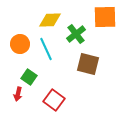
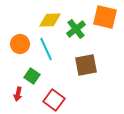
orange square: rotated 15 degrees clockwise
green cross: moved 5 px up
brown square: moved 2 px left, 1 px down; rotated 25 degrees counterclockwise
green square: moved 3 px right, 1 px up
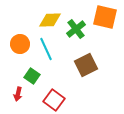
brown square: rotated 15 degrees counterclockwise
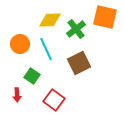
brown square: moved 7 px left, 2 px up
red arrow: moved 1 px left, 1 px down; rotated 16 degrees counterclockwise
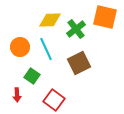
orange circle: moved 3 px down
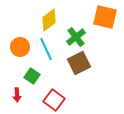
yellow diamond: moved 1 px left; rotated 35 degrees counterclockwise
green cross: moved 8 px down
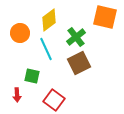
orange circle: moved 14 px up
green square: rotated 21 degrees counterclockwise
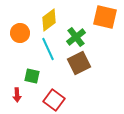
cyan line: moved 2 px right
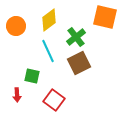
orange circle: moved 4 px left, 7 px up
cyan line: moved 2 px down
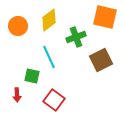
orange circle: moved 2 px right
green cross: rotated 18 degrees clockwise
cyan line: moved 1 px right, 6 px down
brown square: moved 22 px right, 3 px up
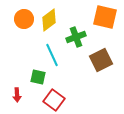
orange circle: moved 6 px right, 7 px up
cyan line: moved 3 px right, 2 px up
green square: moved 6 px right, 1 px down
